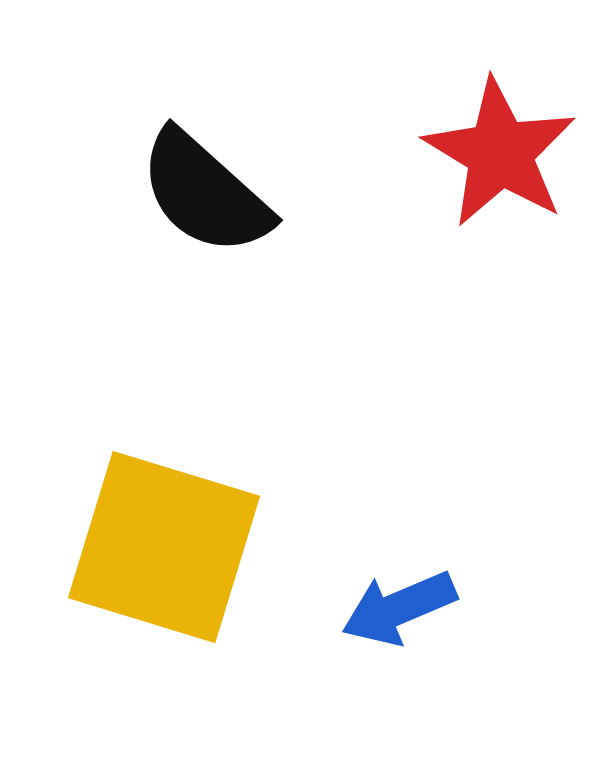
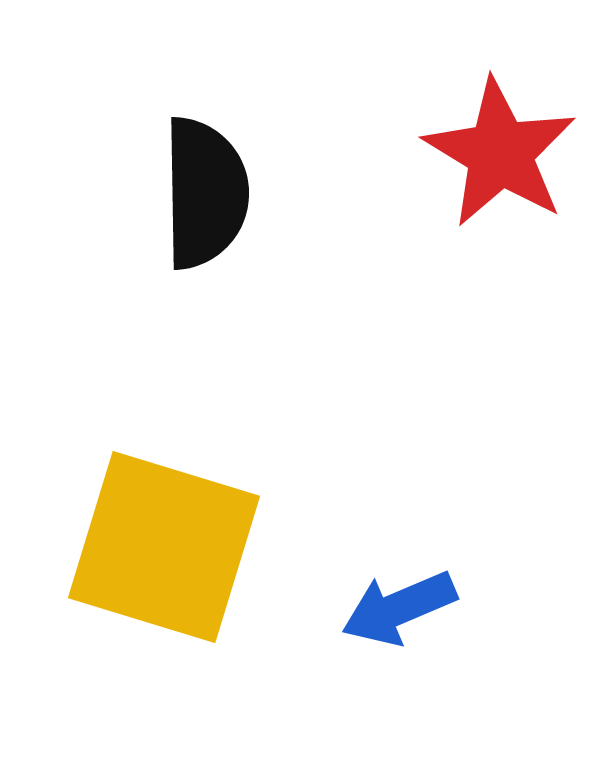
black semicircle: rotated 133 degrees counterclockwise
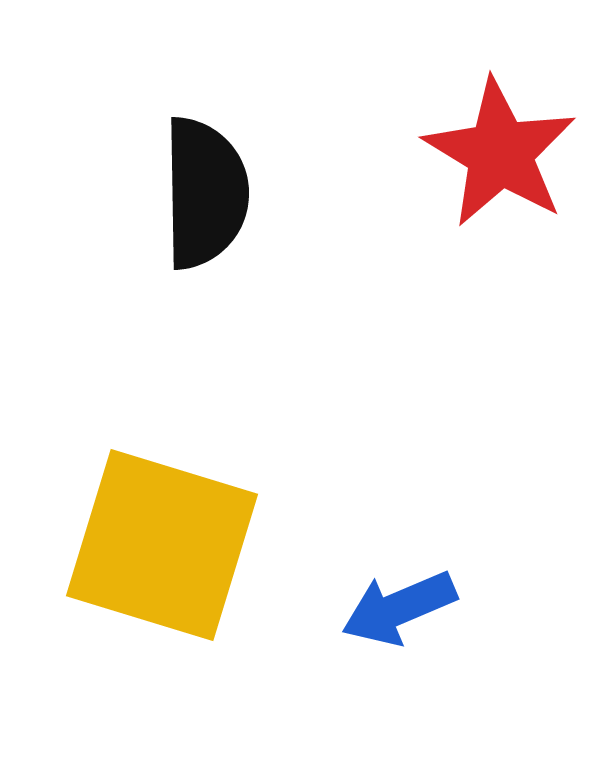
yellow square: moved 2 px left, 2 px up
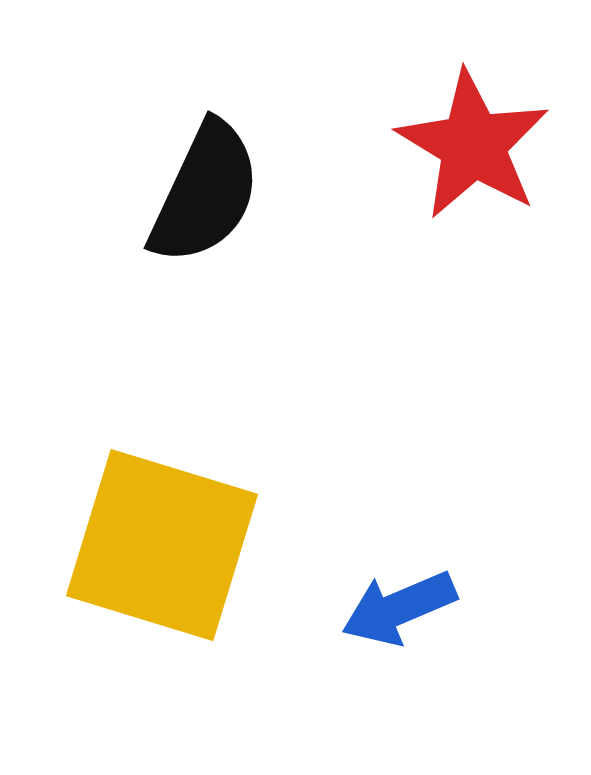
red star: moved 27 px left, 8 px up
black semicircle: rotated 26 degrees clockwise
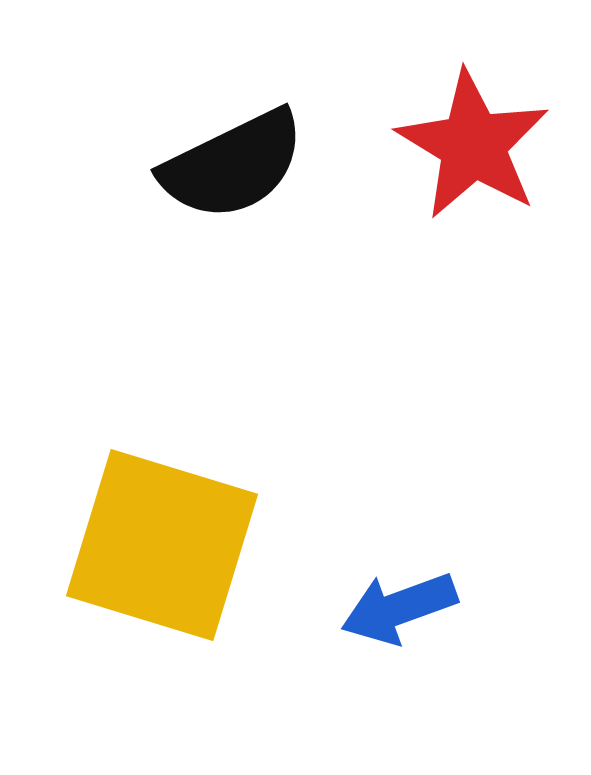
black semicircle: moved 28 px right, 28 px up; rotated 39 degrees clockwise
blue arrow: rotated 3 degrees clockwise
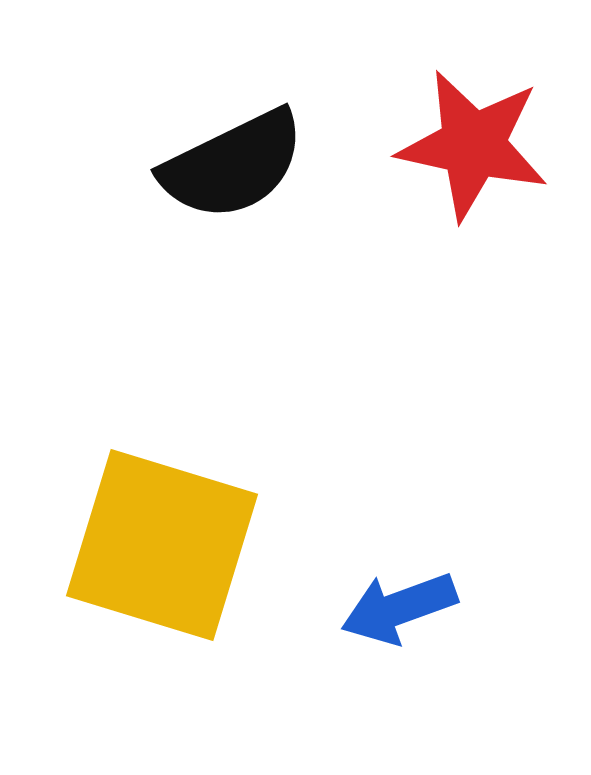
red star: rotated 19 degrees counterclockwise
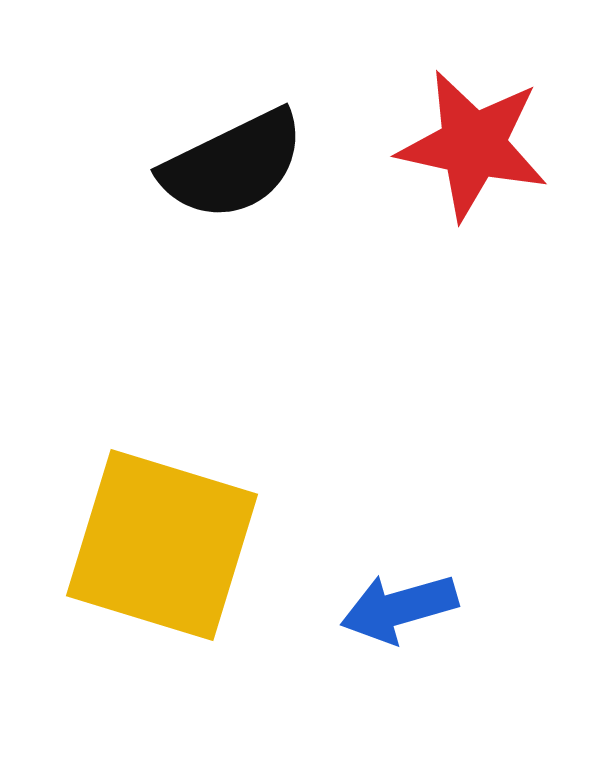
blue arrow: rotated 4 degrees clockwise
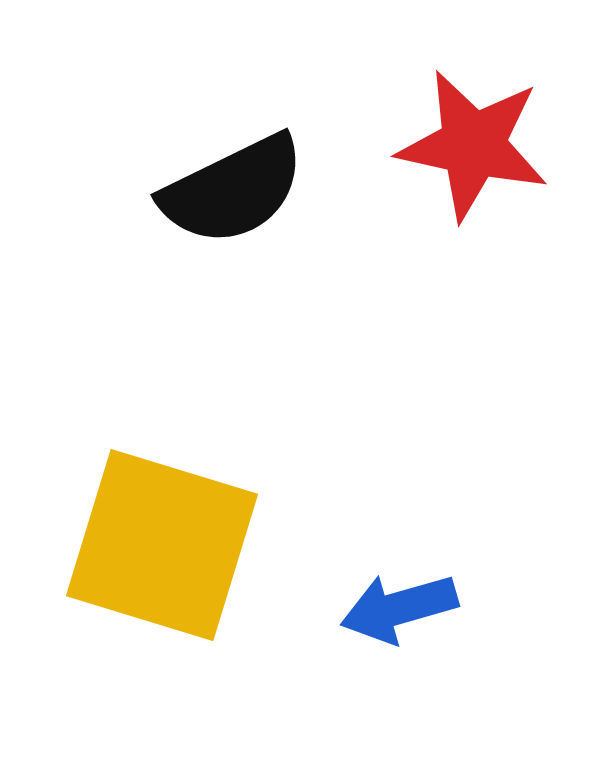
black semicircle: moved 25 px down
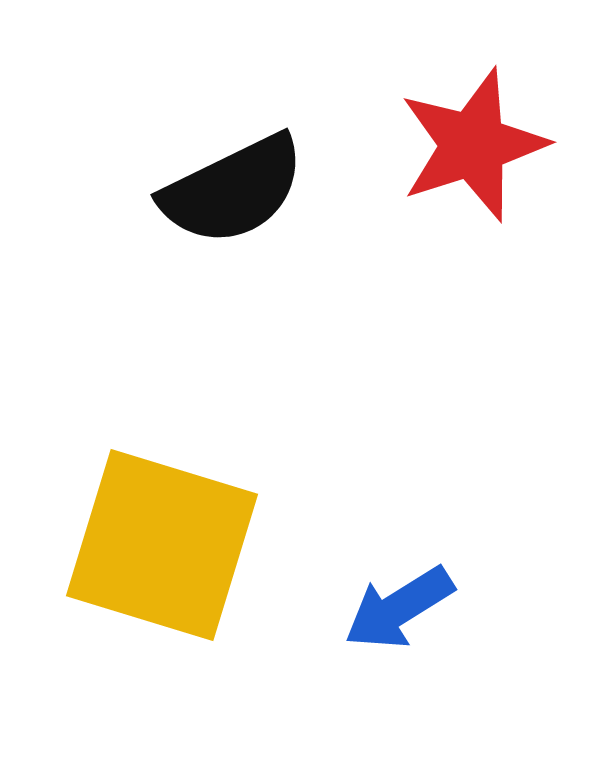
red star: rotated 30 degrees counterclockwise
blue arrow: rotated 16 degrees counterclockwise
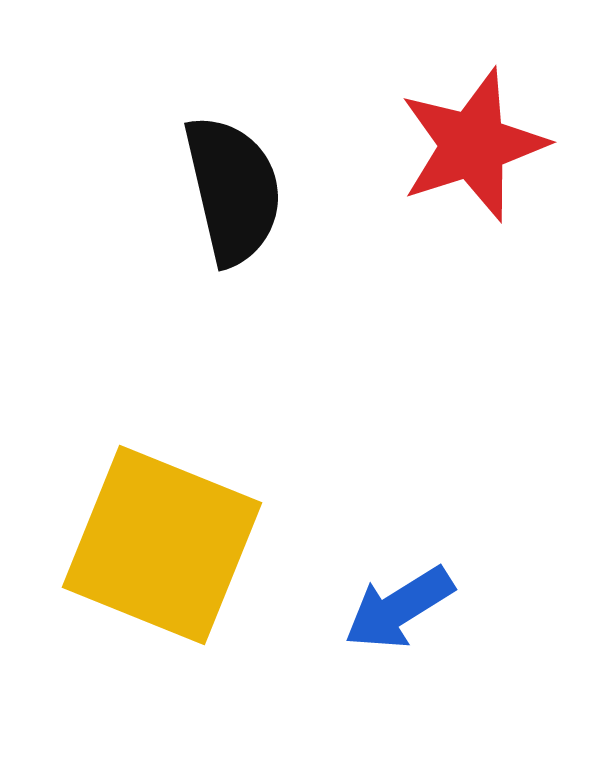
black semicircle: rotated 77 degrees counterclockwise
yellow square: rotated 5 degrees clockwise
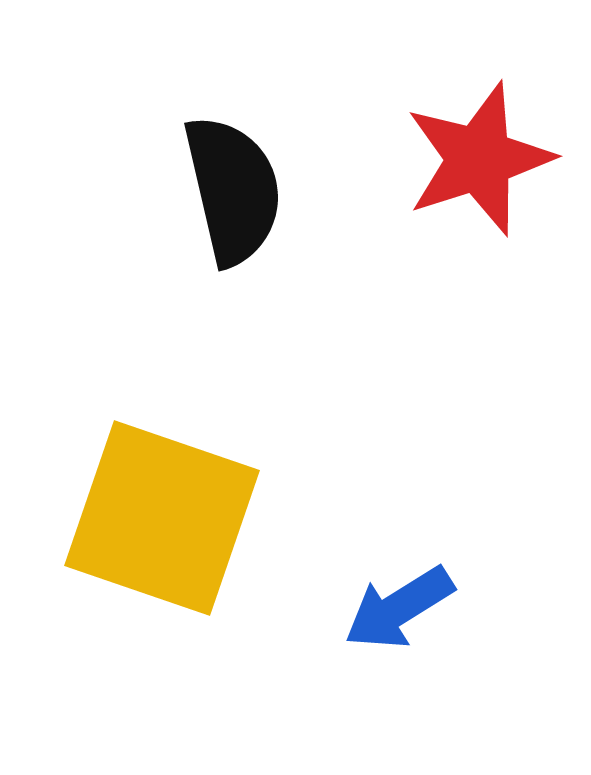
red star: moved 6 px right, 14 px down
yellow square: moved 27 px up; rotated 3 degrees counterclockwise
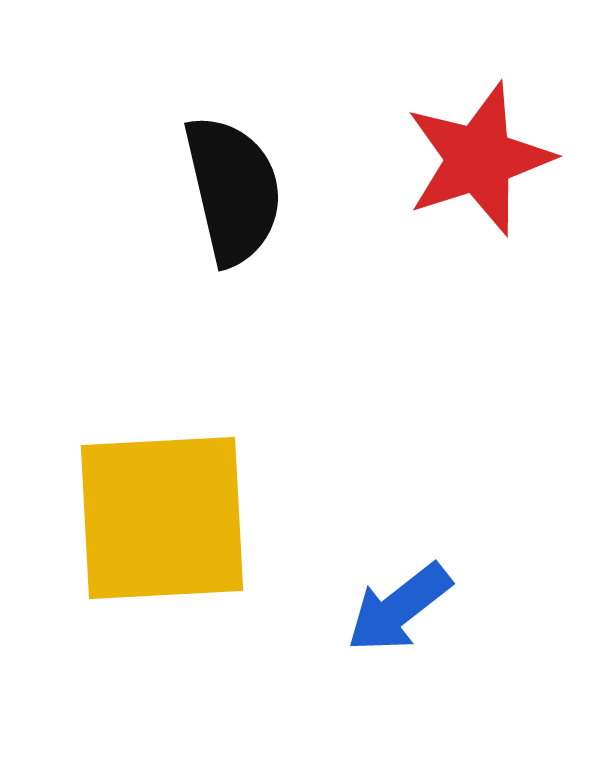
yellow square: rotated 22 degrees counterclockwise
blue arrow: rotated 6 degrees counterclockwise
